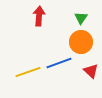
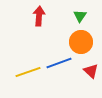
green triangle: moved 1 px left, 2 px up
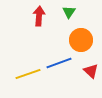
green triangle: moved 11 px left, 4 px up
orange circle: moved 2 px up
yellow line: moved 2 px down
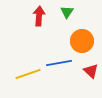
green triangle: moved 2 px left
orange circle: moved 1 px right, 1 px down
blue line: rotated 10 degrees clockwise
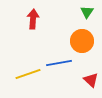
green triangle: moved 20 px right
red arrow: moved 6 px left, 3 px down
red triangle: moved 9 px down
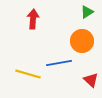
green triangle: rotated 24 degrees clockwise
yellow line: rotated 35 degrees clockwise
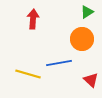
orange circle: moved 2 px up
